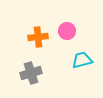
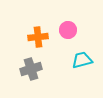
pink circle: moved 1 px right, 1 px up
gray cross: moved 4 px up
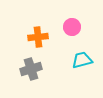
pink circle: moved 4 px right, 3 px up
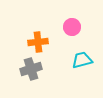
orange cross: moved 5 px down
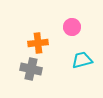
orange cross: moved 1 px down
gray cross: rotated 30 degrees clockwise
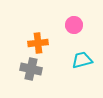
pink circle: moved 2 px right, 2 px up
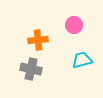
orange cross: moved 3 px up
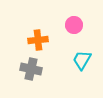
cyan trapezoid: rotated 45 degrees counterclockwise
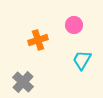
orange cross: rotated 12 degrees counterclockwise
gray cross: moved 8 px left, 13 px down; rotated 30 degrees clockwise
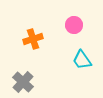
orange cross: moved 5 px left, 1 px up
cyan trapezoid: rotated 65 degrees counterclockwise
